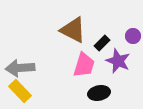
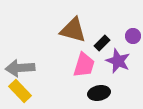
brown triangle: rotated 12 degrees counterclockwise
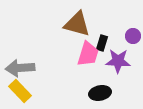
brown triangle: moved 4 px right, 6 px up
black rectangle: rotated 28 degrees counterclockwise
purple star: rotated 20 degrees counterclockwise
pink trapezoid: moved 4 px right, 11 px up
black ellipse: moved 1 px right
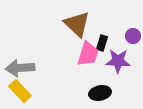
brown triangle: rotated 28 degrees clockwise
